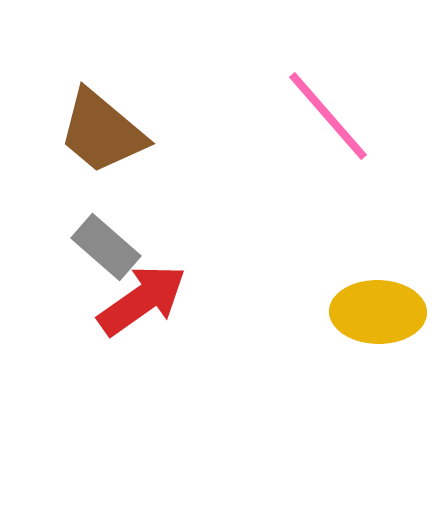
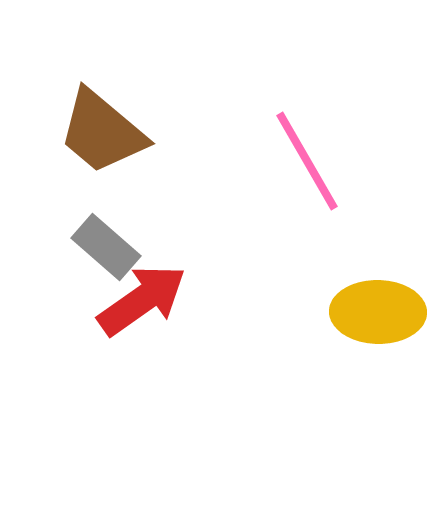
pink line: moved 21 px left, 45 px down; rotated 11 degrees clockwise
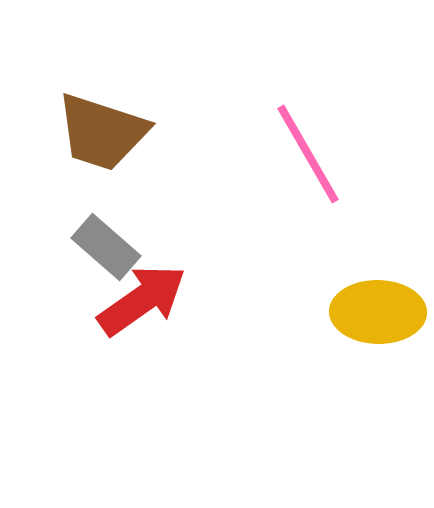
brown trapezoid: rotated 22 degrees counterclockwise
pink line: moved 1 px right, 7 px up
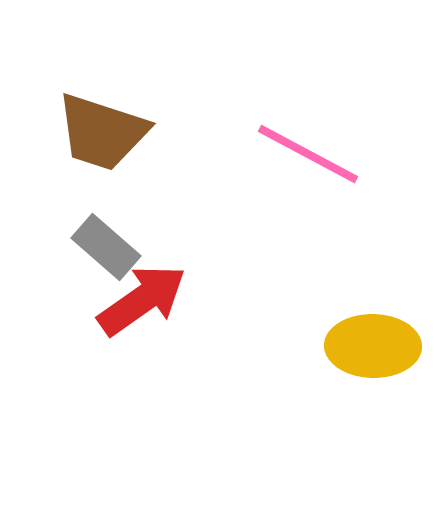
pink line: rotated 32 degrees counterclockwise
yellow ellipse: moved 5 px left, 34 px down
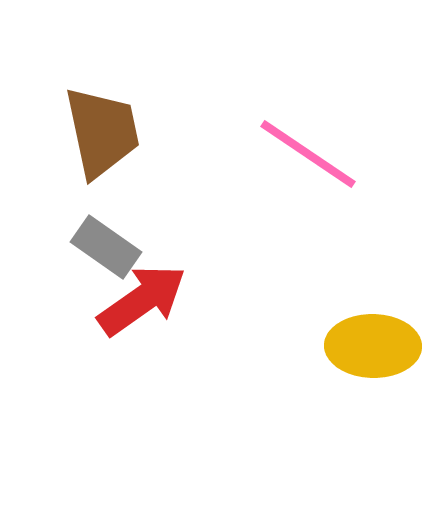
brown trapezoid: rotated 120 degrees counterclockwise
pink line: rotated 6 degrees clockwise
gray rectangle: rotated 6 degrees counterclockwise
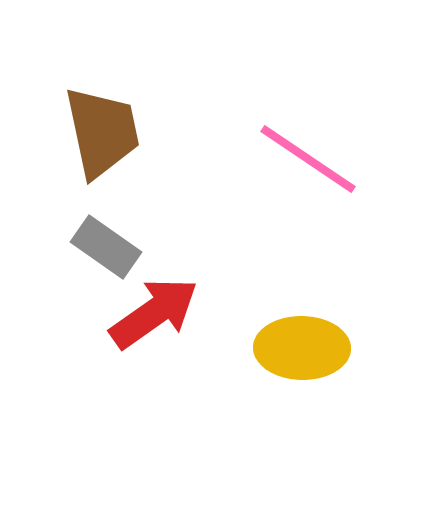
pink line: moved 5 px down
red arrow: moved 12 px right, 13 px down
yellow ellipse: moved 71 px left, 2 px down
